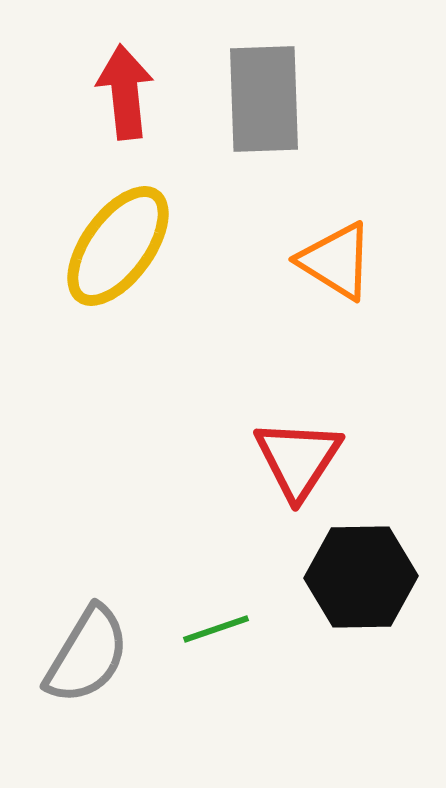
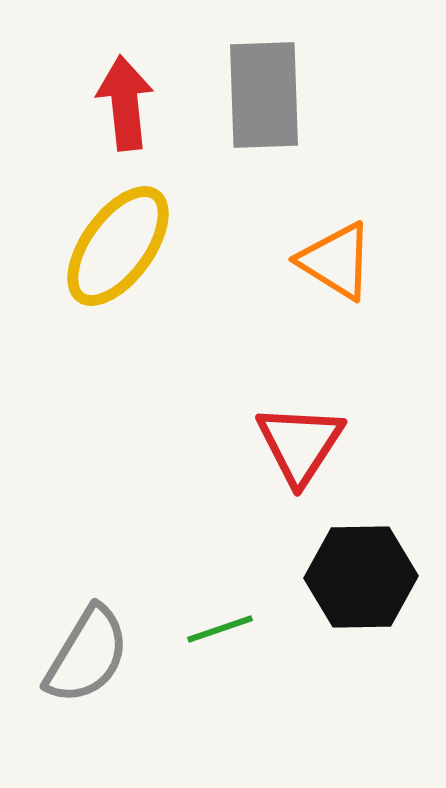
red arrow: moved 11 px down
gray rectangle: moved 4 px up
red triangle: moved 2 px right, 15 px up
green line: moved 4 px right
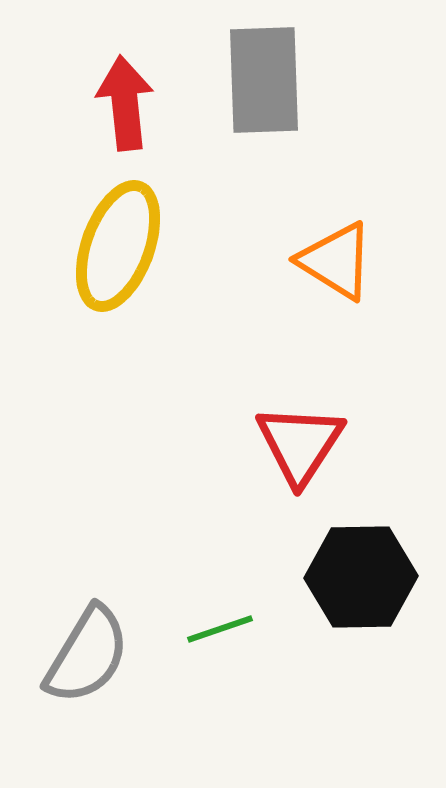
gray rectangle: moved 15 px up
yellow ellipse: rotated 16 degrees counterclockwise
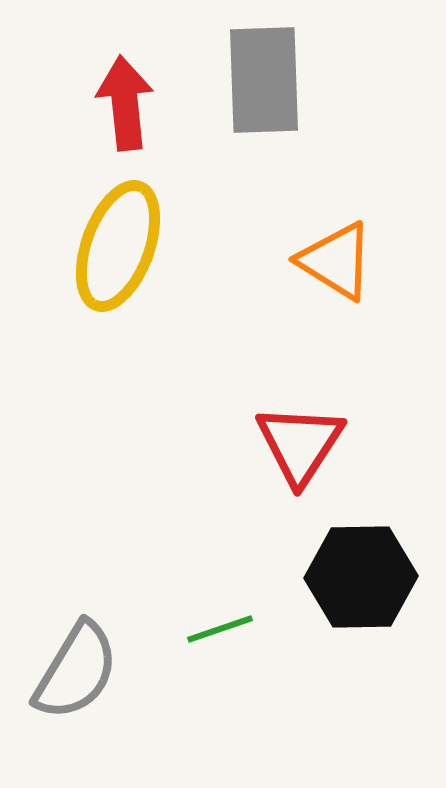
gray semicircle: moved 11 px left, 16 px down
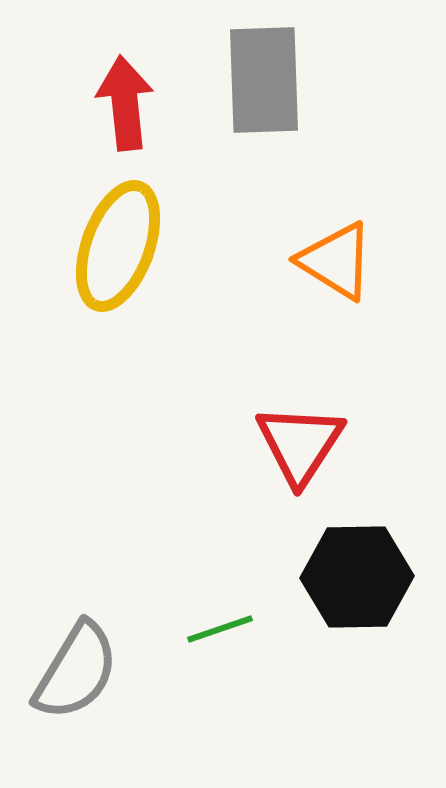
black hexagon: moved 4 px left
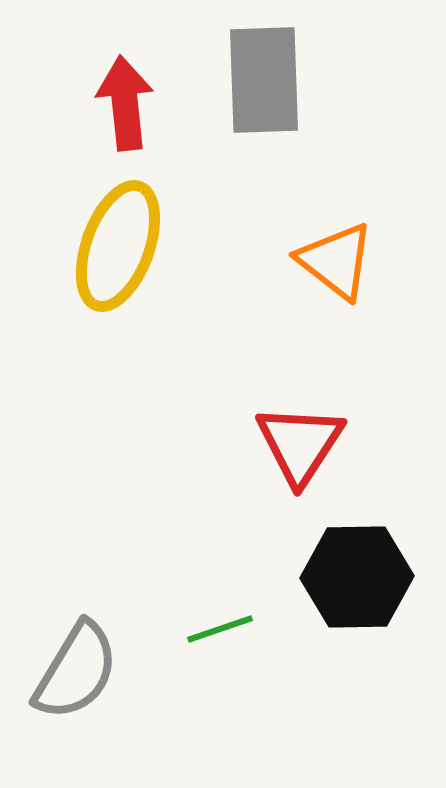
orange triangle: rotated 6 degrees clockwise
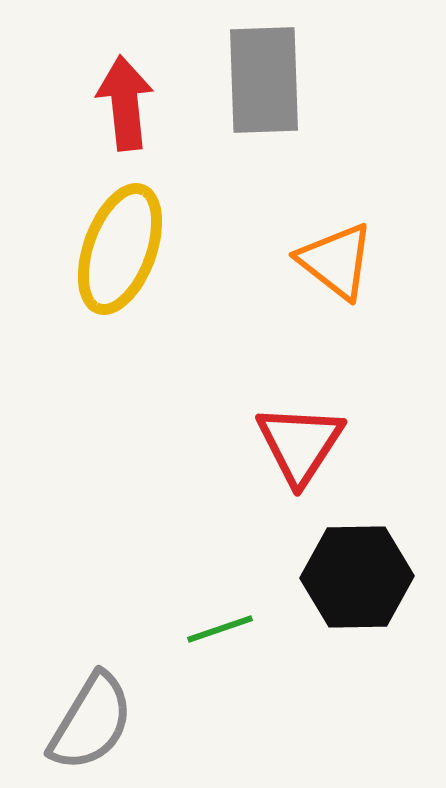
yellow ellipse: moved 2 px right, 3 px down
gray semicircle: moved 15 px right, 51 px down
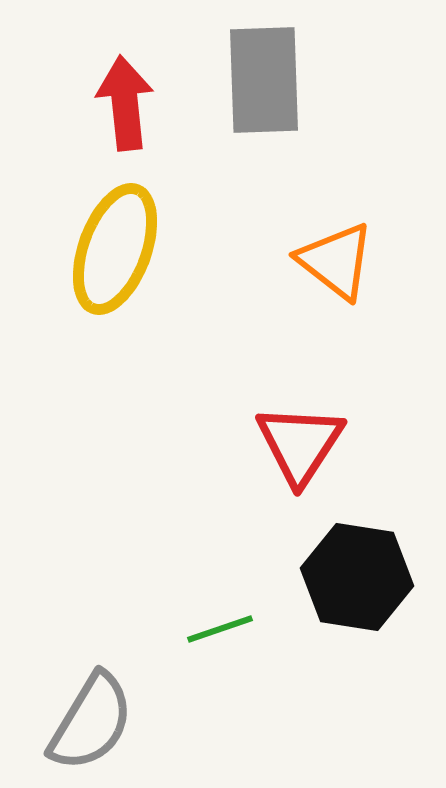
yellow ellipse: moved 5 px left
black hexagon: rotated 10 degrees clockwise
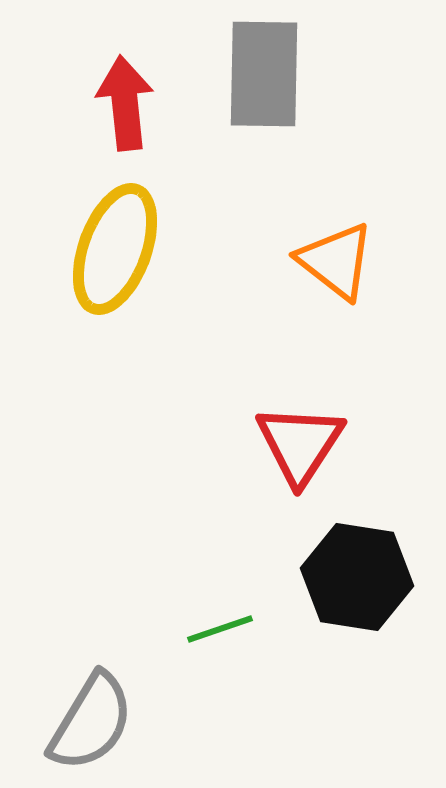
gray rectangle: moved 6 px up; rotated 3 degrees clockwise
